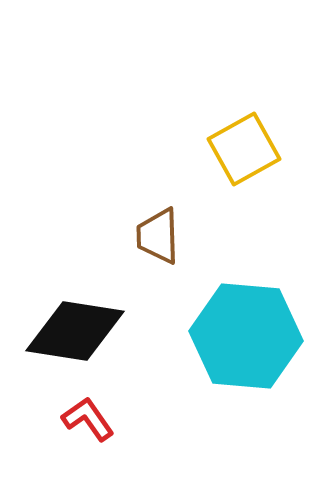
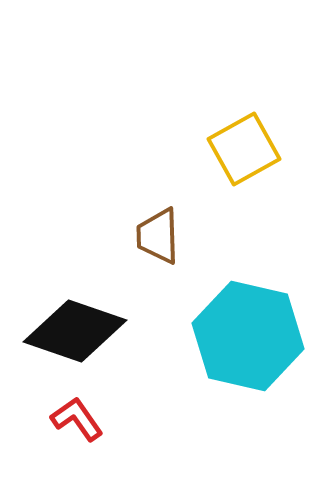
black diamond: rotated 10 degrees clockwise
cyan hexagon: moved 2 px right; rotated 8 degrees clockwise
red L-shape: moved 11 px left
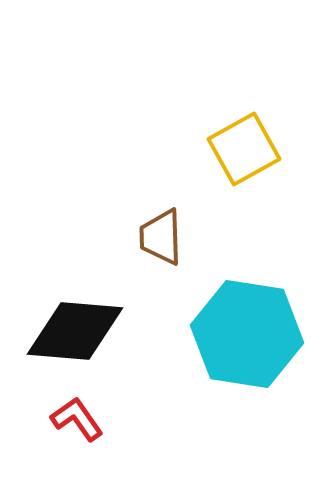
brown trapezoid: moved 3 px right, 1 px down
black diamond: rotated 14 degrees counterclockwise
cyan hexagon: moved 1 px left, 2 px up; rotated 4 degrees counterclockwise
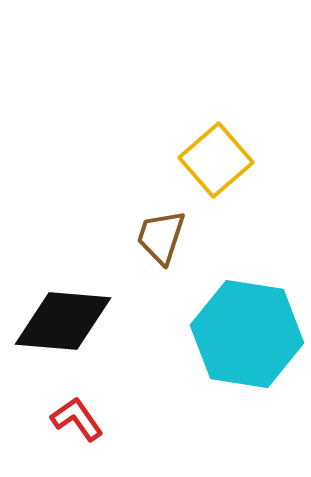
yellow square: moved 28 px left, 11 px down; rotated 12 degrees counterclockwise
brown trapezoid: rotated 20 degrees clockwise
black diamond: moved 12 px left, 10 px up
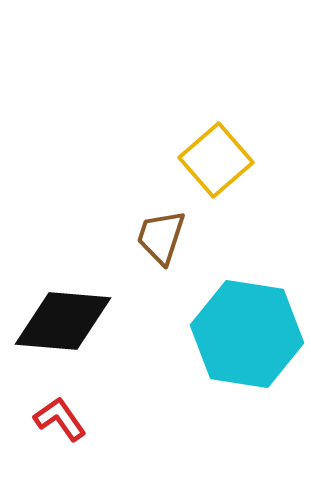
red L-shape: moved 17 px left
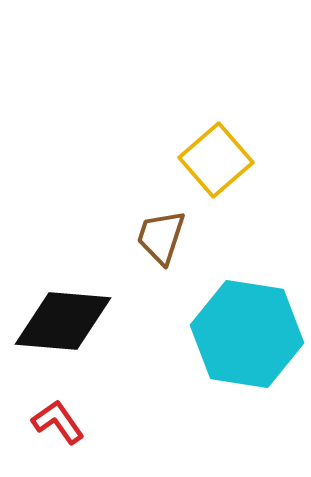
red L-shape: moved 2 px left, 3 px down
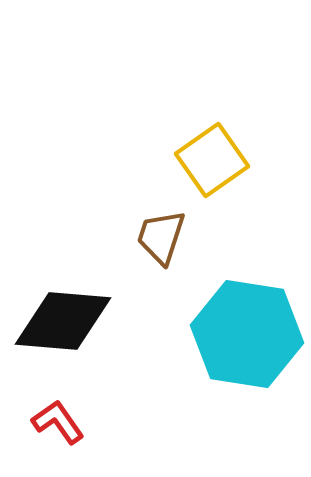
yellow square: moved 4 px left; rotated 6 degrees clockwise
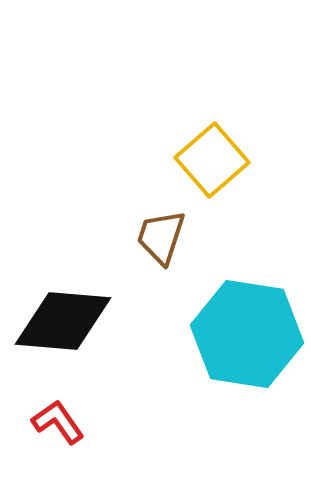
yellow square: rotated 6 degrees counterclockwise
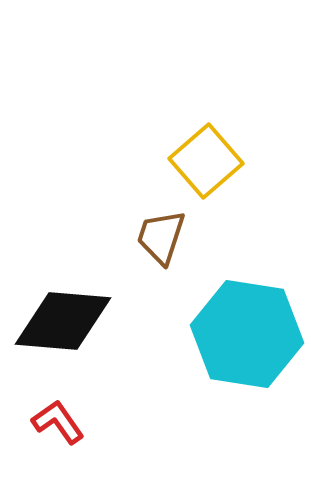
yellow square: moved 6 px left, 1 px down
